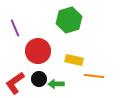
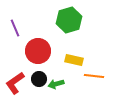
green arrow: rotated 14 degrees counterclockwise
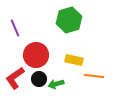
red circle: moved 2 px left, 4 px down
red L-shape: moved 5 px up
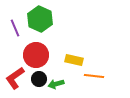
green hexagon: moved 29 px left, 1 px up; rotated 20 degrees counterclockwise
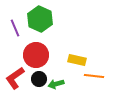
yellow rectangle: moved 3 px right
